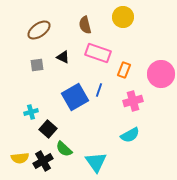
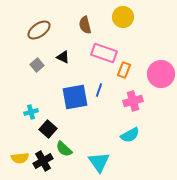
pink rectangle: moved 6 px right
gray square: rotated 32 degrees counterclockwise
blue square: rotated 20 degrees clockwise
cyan triangle: moved 3 px right
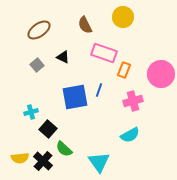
brown semicircle: rotated 12 degrees counterclockwise
black cross: rotated 18 degrees counterclockwise
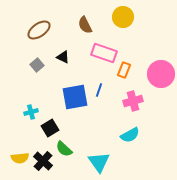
black square: moved 2 px right, 1 px up; rotated 18 degrees clockwise
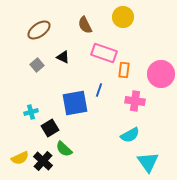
orange rectangle: rotated 14 degrees counterclockwise
blue square: moved 6 px down
pink cross: moved 2 px right; rotated 24 degrees clockwise
yellow semicircle: rotated 18 degrees counterclockwise
cyan triangle: moved 49 px right
